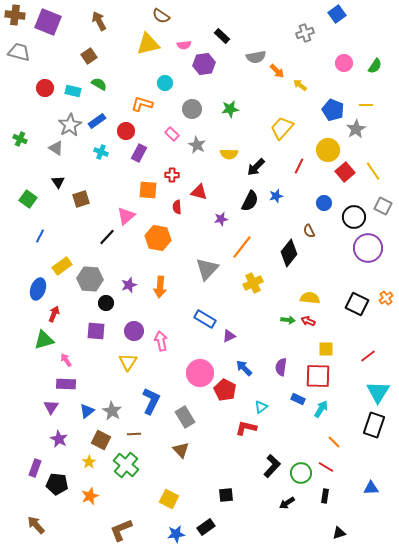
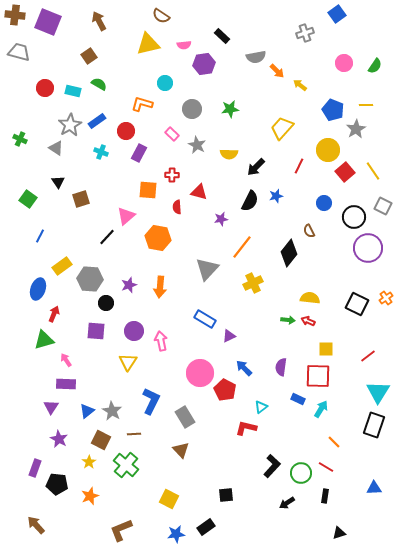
blue triangle at (371, 488): moved 3 px right
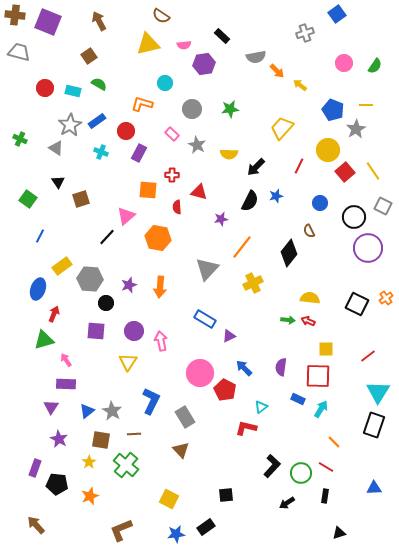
blue circle at (324, 203): moved 4 px left
brown square at (101, 440): rotated 18 degrees counterclockwise
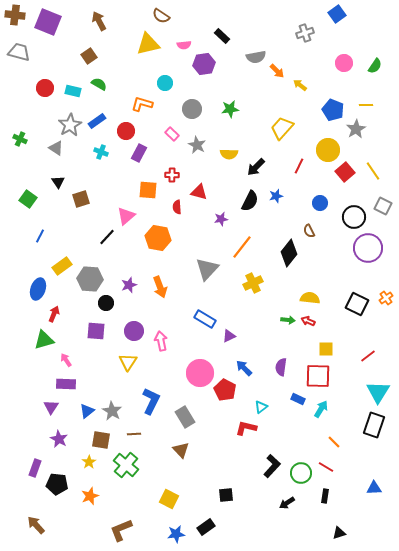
orange arrow at (160, 287): rotated 25 degrees counterclockwise
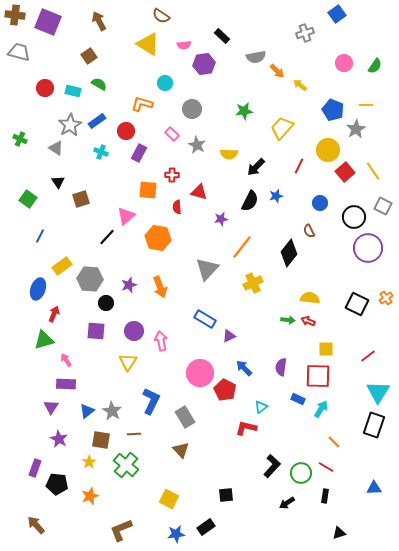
yellow triangle at (148, 44): rotated 45 degrees clockwise
green star at (230, 109): moved 14 px right, 2 px down
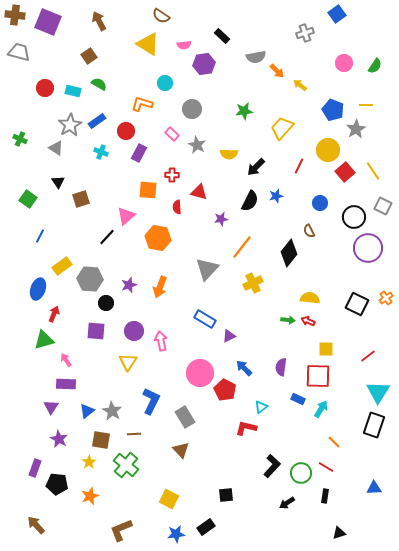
orange arrow at (160, 287): rotated 40 degrees clockwise
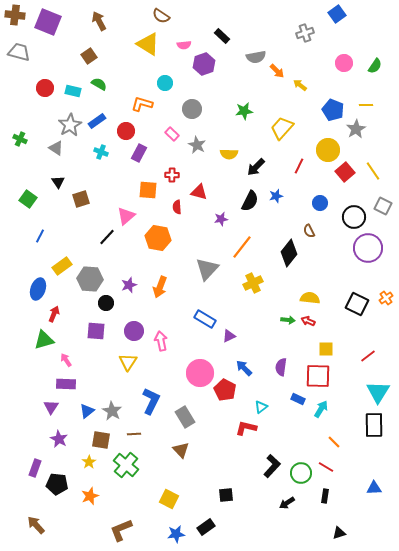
purple hexagon at (204, 64): rotated 10 degrees counterclockwise
black rectangle at (374, 425): rotated 20 degrees counterclockwise
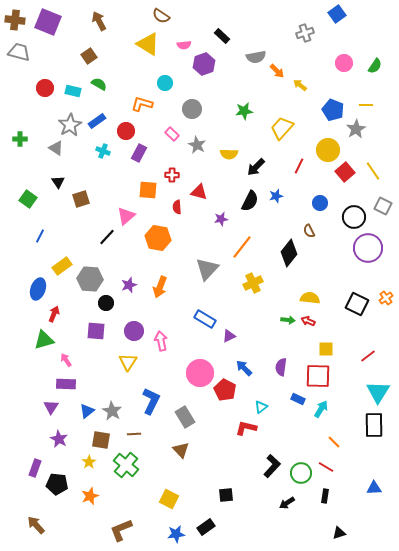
brown cross at (15, 15): moved 5 px down
green cross at (20, 139): rotated 24 degrees counterclockwise
cyan cross at (101, 152): moved 2 px right, 1 px up
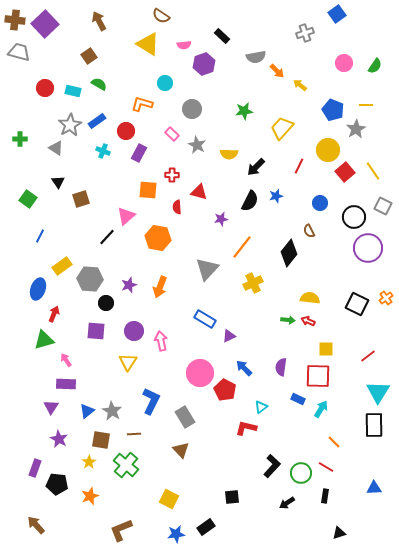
purple square at (48, 22): moved 3 px left, 2 px down; rotated 24 degrees clockwise
black square at (226, 495): moved 6 px right, 2 px down
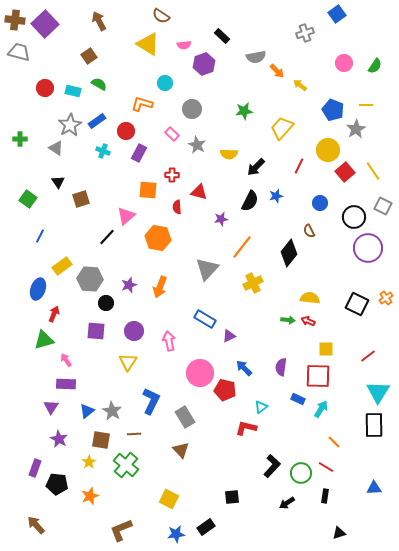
pink arrow at (161, 341): moved 8 px right
red pentagon at (225, 390): rotated 15 degrees counterclockwise
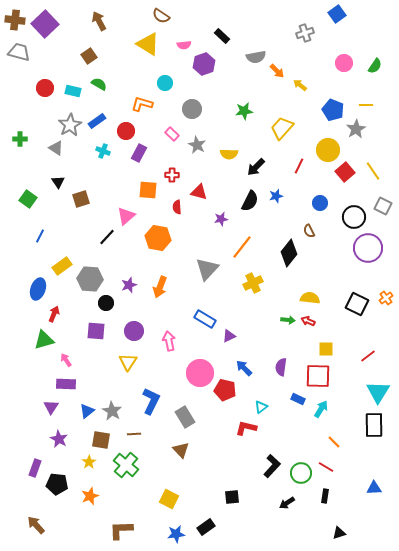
brown L-shape at (121, 530): rotated 20 degrees clockwise
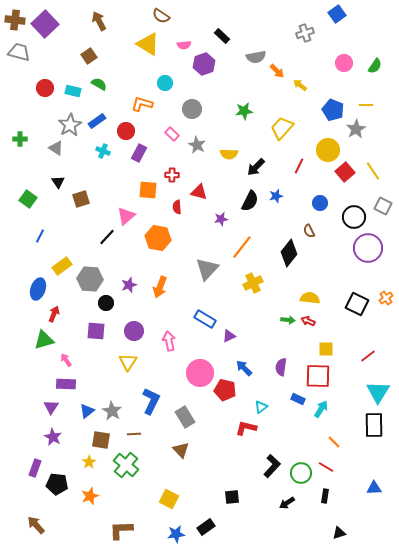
purple star at (59, 439): moved 6 px left, 2 px up
